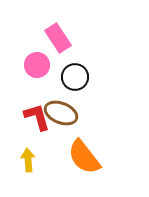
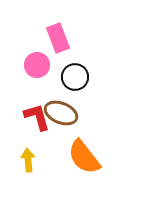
pink rectangle: rotated 12 degrees clockwise
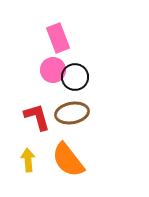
pink circle: moved 16 px right, 5 px down
brown ellipse: moved 11 px right; rotated 32 degrees counterclockwise
orange semicircle: moved 16 px left, 3 px down
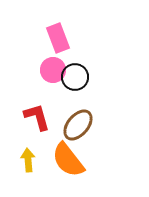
brown ellipse: moved 6 px right, 12 px down; rotated 40 degrees counterclockwise
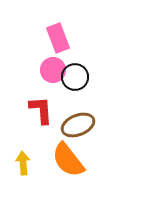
red L-shape: moved 4 px right, 7 px up; rotated 12 degrees clockwise
brown ellipse: rotated 28 degrees clockwise
yellow arrow: moved 5 px left, 3 px down
